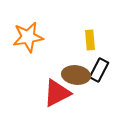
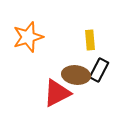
orange star: rotated 8 degrees counterclockwise
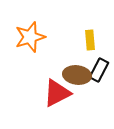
orange star: moved 2 px right
brown ellipse: moved 1 px right
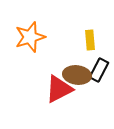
red triangle: moved 2 px right, 4 px up
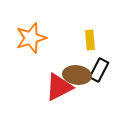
orange star: moved 1 px right, 1 px down
red triangle: moved 2 px up
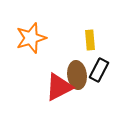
brown ellipse: rotated 76 degrees clockwise
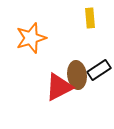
yellow rectangle: moved 22 px up
black rectangle: rotated 30 degrees clockwise
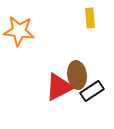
orange star: moved 12 px left, 7 px up; rotated 24 degrees clockwise
black rectangle: moved 7 px left, 21 px down
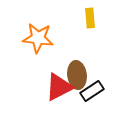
orange star: moved 19 px right, 7 px down
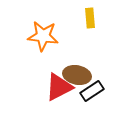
orange star: moved 5 px right, 2 px up
brown ellipse: rotated 72 degrees counterclockwise
